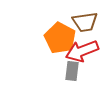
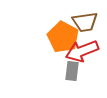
orange pentagon: moved 3 px right, 1 px up
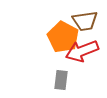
brown trapezoid: moved 1 px up
gray rectangle: moved 11 px left, 9 px down
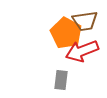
orange pentagon: moved 3 px right, 4 px up
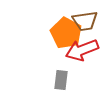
red arrow: moved 1 px up
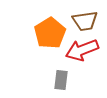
orange pentagon: moved 16 px left; rotated 12 degrees clockwise
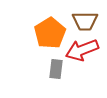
brown trapezoid: rotated 8 degrees clockwise
gray rectangle: moved 5 px left, 11 px up
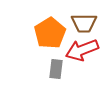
brown trapezoid: moved 1 px left, 2 px down
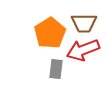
red arrow: moved 1 px right
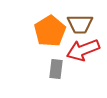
brown trapezoid: moved 4 px left, 1 px down
orange pentagon: moved 2 px up
